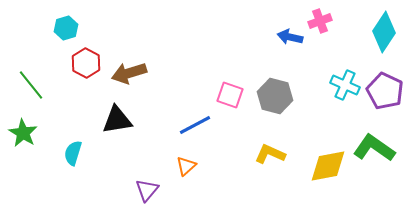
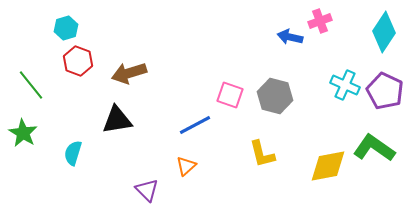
red hexagon: moved 8 px left, 2 px up; rotated 8 degrees counterclockwise
yellow L-shape: moved 8 px left; rotated 128 degrees counterclockwise
purple triangle: rotated 25 degrees counterclockwise
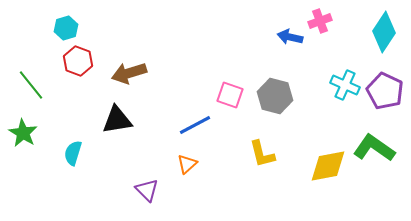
orange triangle: moved 1 px right, 2 px up
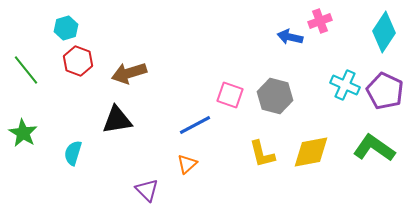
green line: moved 5 px left, 15 px up
yellow diamond: moved 17 px left, 14 px up
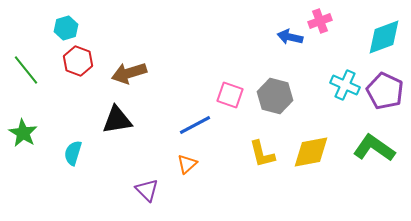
cyan diamond: moved 5 px down; rotated 36 degrees clockwise
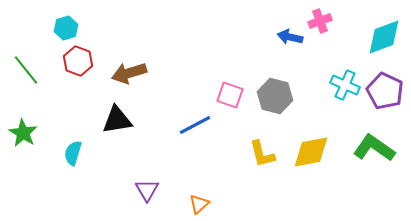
orange triangle: moved 12 px right, 40 px down
purple triangle: rotated 15 degrees clockwise
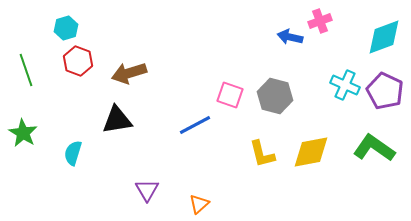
green line: rotated 20 degrees clockwise
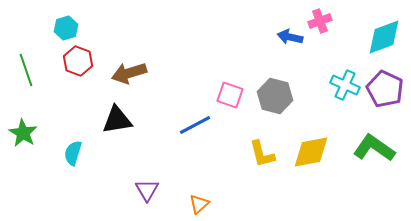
purple pentagon: moved 2 px up
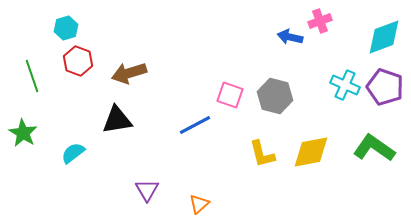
green line: moved 6 px right, 6 px down
purple pentagon: moved 2 px up; rotated 6 degrees counterclockwise
cyan semicircle: rotated 35 degrees clockwise
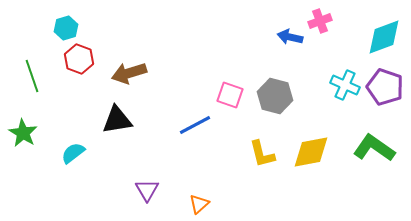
red hexagon: moved 1 px right, 2 px up
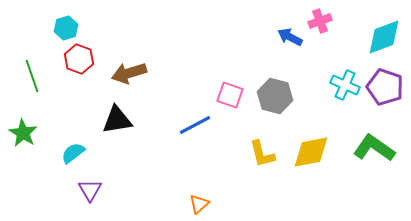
blue arrow: rotated 15 degrees clockwise
purple triangle: moved 57 px left
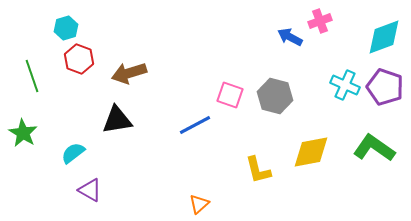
yellow L-shape: moved 4 px left, 16 px down
purple triangle: rotated 30 degrees counterclockwise
